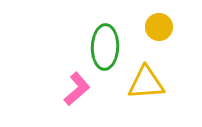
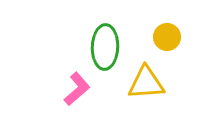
yellow circle: moved 8 px right, 10 px down
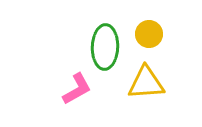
yellow circle: moved 18 px left, 3 px up
pink L-shape: rotated 12 degrees clockwise
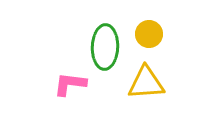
pink L-shape: moved 7 px left, 5 px up; rotated 144 degrees counterclockwise
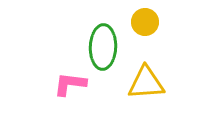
yellow circle: moved 4 px left, 12 px up
green ellipse: moved 2 px left
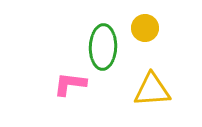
yellow circle: moved 6 px down
yellow triangle: moved 6 px right, 7 px down
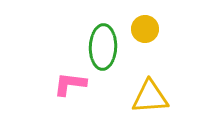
yellow circle: moved 1 px down
yellow triangle: moved 2 px left, 7 px down
